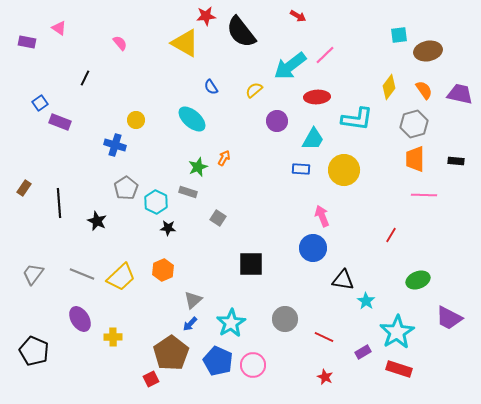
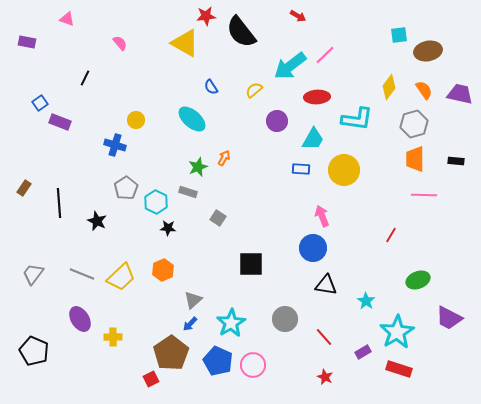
pink triangle at (59, 28): moved 8 px right, 9 px up; rotated 14 degrees counterclockwise
black triangle at (343, 280): moved 17 px left, 5 px down
red line at (324, 337): rotated 24 degrees clockwise
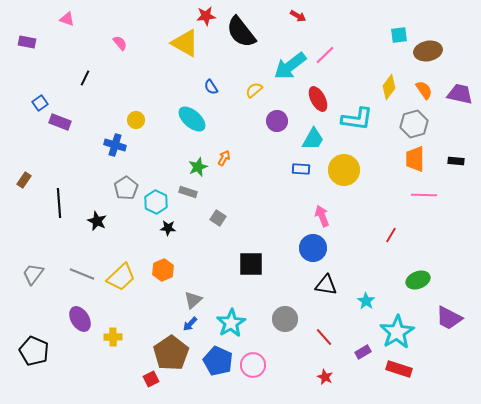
red ellipse at (317, 97): moved 1 px right, 2 px down; rotated 65 degrees clockwise
brown rectangle at (24, 188): moved 8 px up
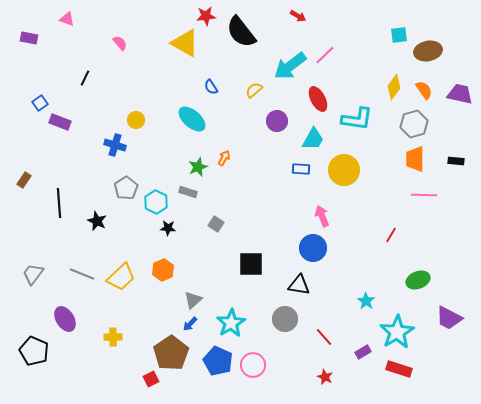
purple rectangle at (27, 42): moved 2 px right, 4 px up
yellow diamond at (389, 87): moved 5 px right
gray square at (218, 218): moved 2 px left, 6 px down
black triangle at (326, 285): moved 27 px left
purple ellipse at (80, 319): moved 15 px left
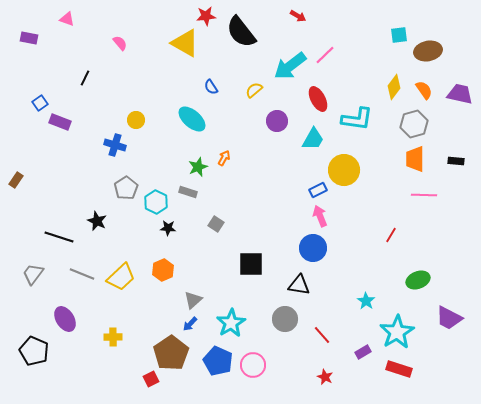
blue rectangle at (301, 169): moved 17 px right, 21 px down; rotated 30 degrees counterclockwise
brown rectangle at (24, 180): moved 8 px left
black line at (59, 203): moved 34 px down; rotated 68 degrees counterclockwise
pink arrow at (322, 216): moved 2 px left
red line at (324, 337): moved 2 px left, 2 px up
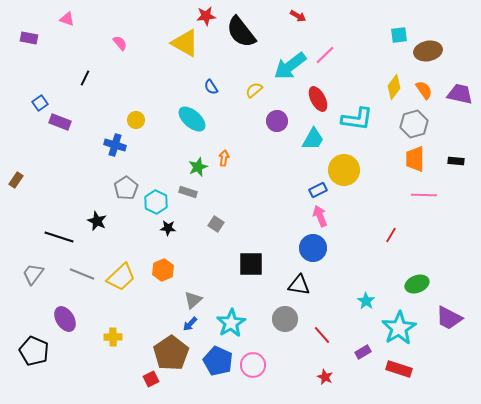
orange arrow at (224, 158): rotated 21 degrees counterclockwise
green ellipse at (418, 280): moved 1 px left, 4 px down
cyan star at (397, 332): moved 2 px right, 4 px up
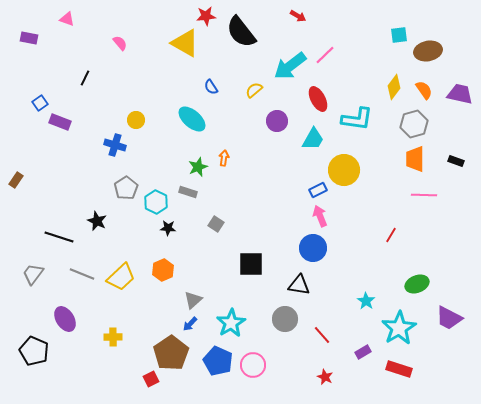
black rectangle at (456, 161): rotated 14 degrees clockwise
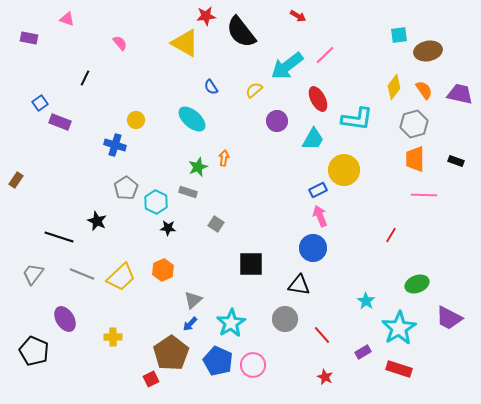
cyan arrow at (290, 66): moved 3 px left
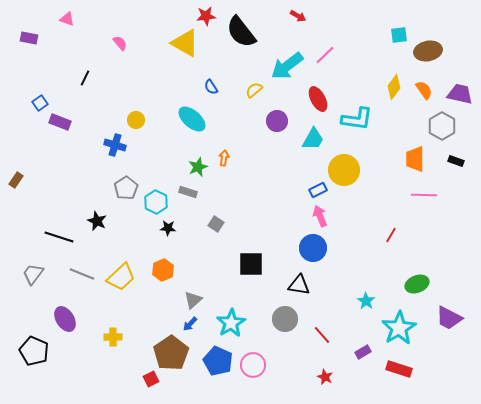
gray hexagon at (414, 124): moved 28 px right, 2 px down; rotated 16 degrees counterclockwise
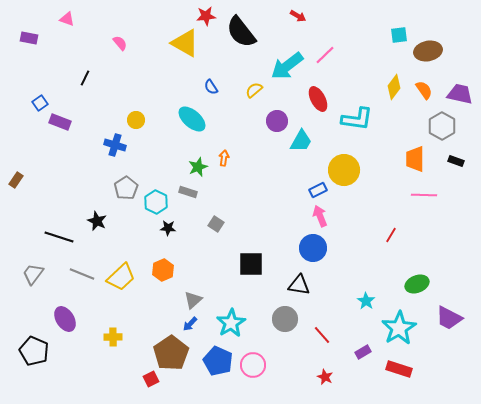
cyan trapezoid at (313, 139): moved 12 px left, 2 px down
